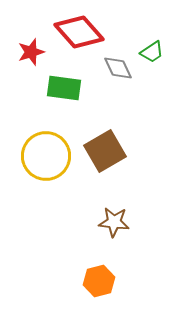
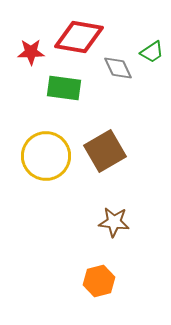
red diamond: moved 5 px down; rotated 39 degrees counterclockwise
red star: rotated 16 degrees clockwise
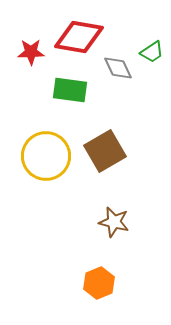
green rectangle: moved 6 px right, 2 px down
brown star: rotated 8 degrees clockwise
orange hexagon: moved 2 px down; rotated 8 degrees counterclockwise
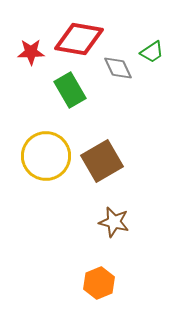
red diamond: moved 2 px down
green rectangle: rotated 52 degrees clockwise
brown square: moved 3 px left, 10 px down
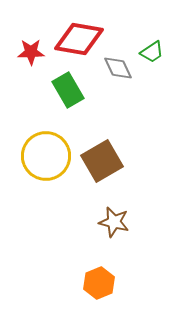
green rectangle: moved 2 px left
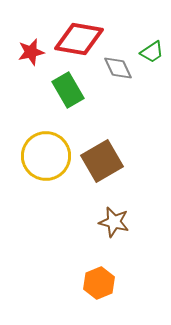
red star: rotated 12 degrees counterclockwise
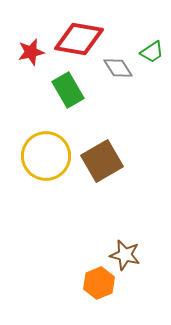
gray diamond: rotated 8 degrees counterclockwise
brown star: moved 11 px right, 33 px down
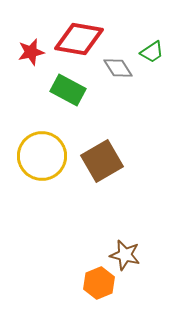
green rectangle: rotated 32 degrees counterclockwise
yellow circle: moved 4 px left
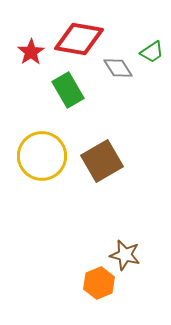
red star: rotated 20 degrees counterclockwise
green rectangle: rotated 32 degrees clockwise
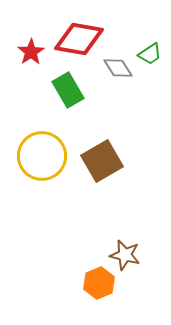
green trapezoid: moved 2 px left, 2 px down
